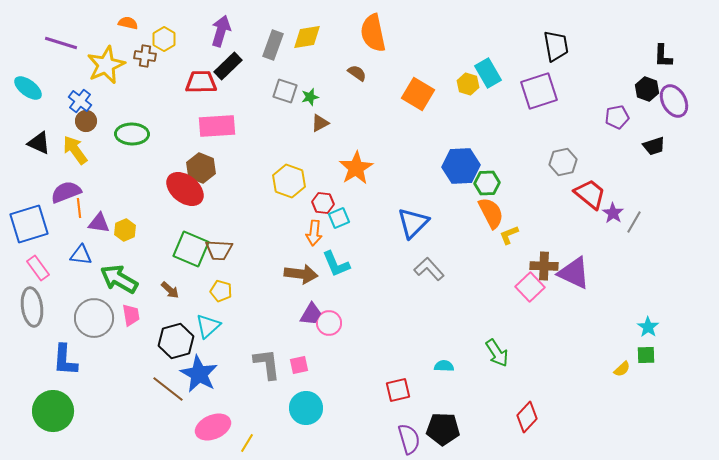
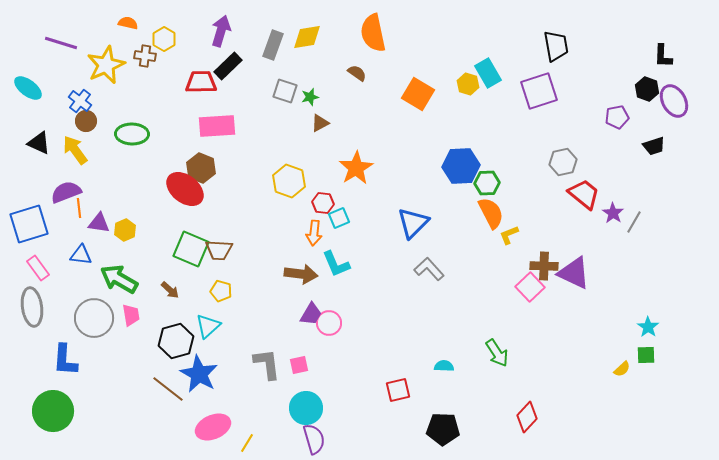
red trapezoid at (590, 194): moved 6 px left
purple semicircle at (409, 439): moved 95 px left
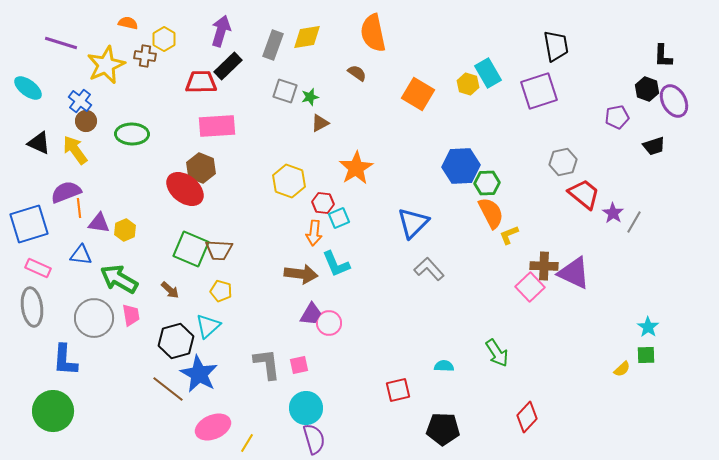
pink rectangle at (38, 268): rotated 30 degrees counterclockwise
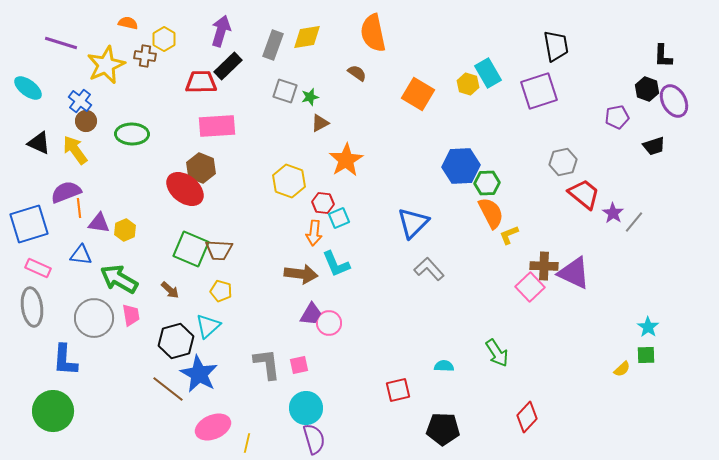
orange star at (356, 168): moved 10 px left, 8 px up
gray line at (634, 222): rotated 10 degrees clockwise
yellow line at (247, 443): rotated 18 degrees counterclockwise
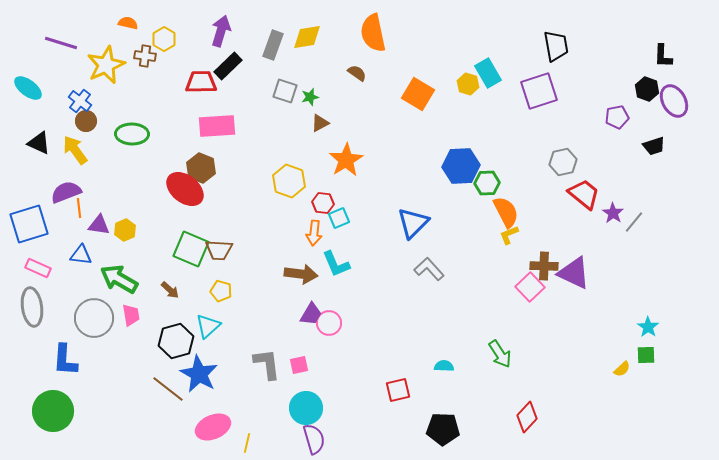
orange semicircle at (491, 213): moved 15 px right, 1 px up
purple triangle at (99, 223): moved 2 px down
green arrow at (497, 353): moved 3 px right, 1 px down
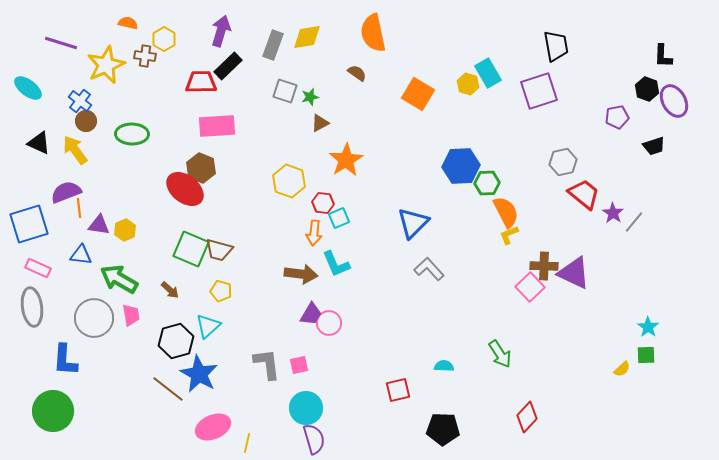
brown trapezoid at (219, 250): rotated 12 degrees clockwise
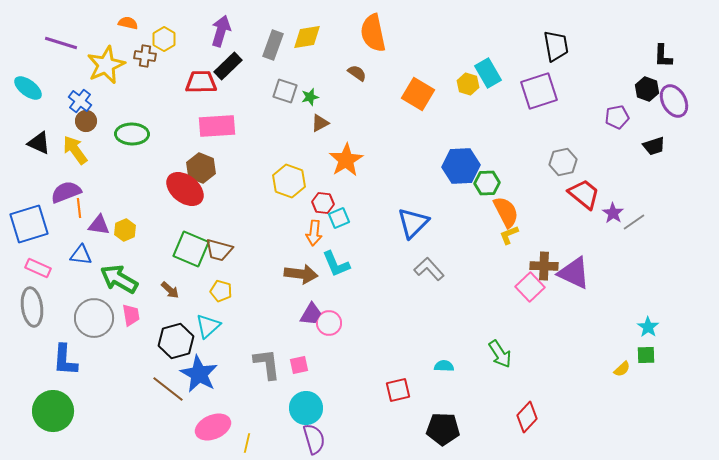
gray line at (634, 222): rotated 15 degrees clockwise
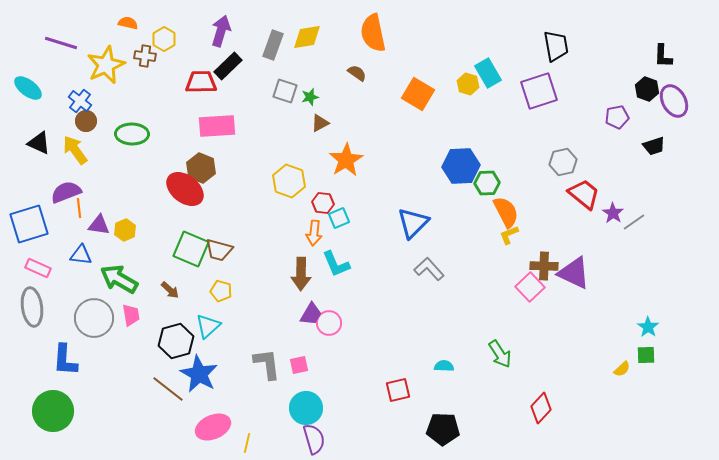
brown arrow at (301, 274): rotated 84 degrees clockwise
red diamond at (527, 417): moved 14 px right, 9 px up
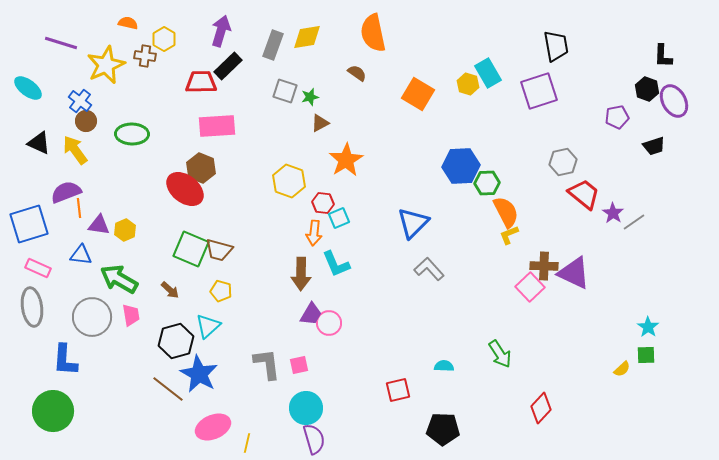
gray circle at (94, 318): moved 2 px left, 1 px up
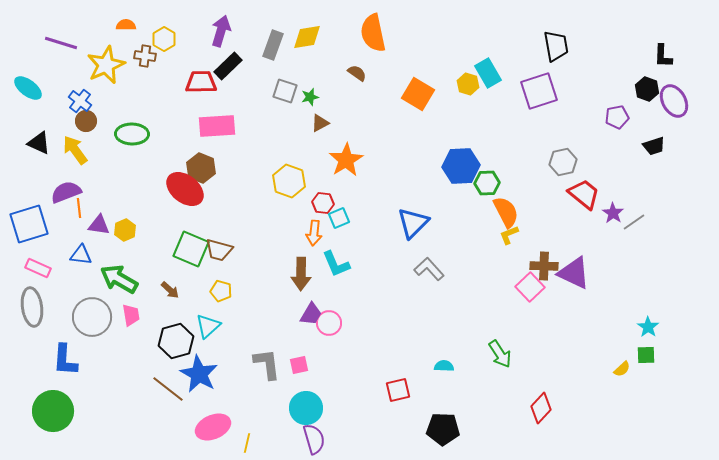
orange semicircle at (128, 23): moved 2 px left, 2 px down; rotated 12 degrees counterclockwise
